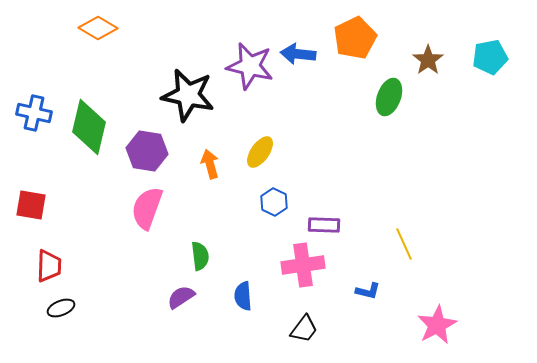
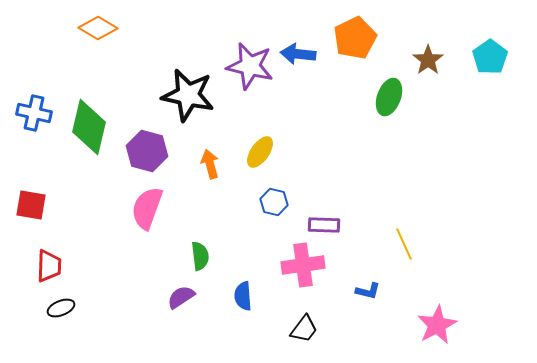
cyan pentagon: rotated 24 degrees counterclockwise
purple hexagon: rotated 6 degrees clockwise
blue hexagon: rotated 12 degrees counterclockwise
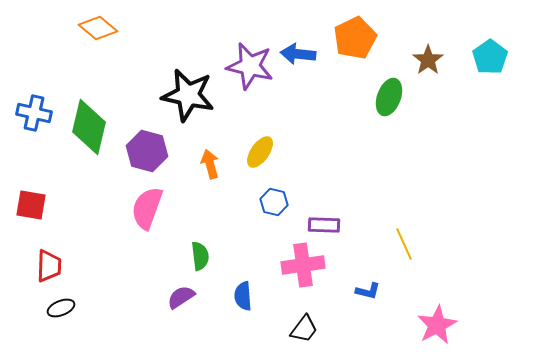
orange diamond: rotated 9 degrees clockwise
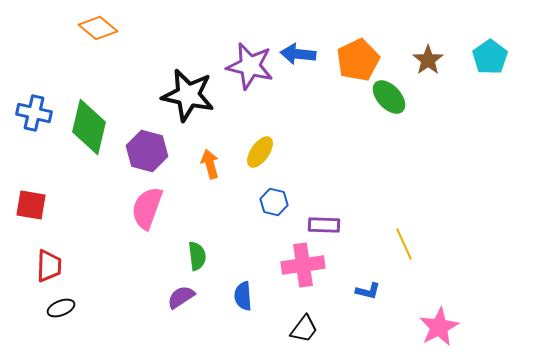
orange pentagon: moved 3 px right, 22 px down
green ellipse: rotated 63 degrees counterclockwise
green semicircle: moved 3 px left
pink star: moved 2 px right, 2 px down
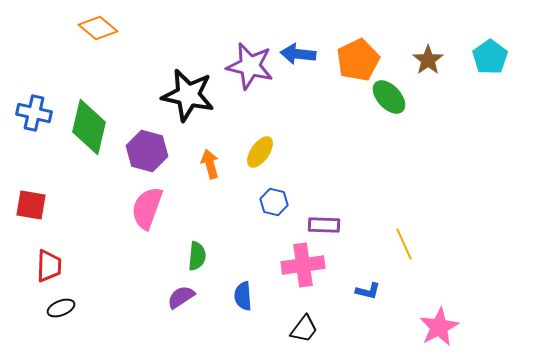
green semicircle: rotated 12 degrees clockwise
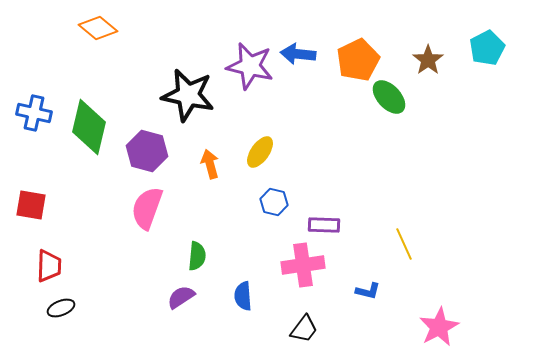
cyan pentagon: moved 3 px left, 9 px up; rotated 8 degrees clockwise
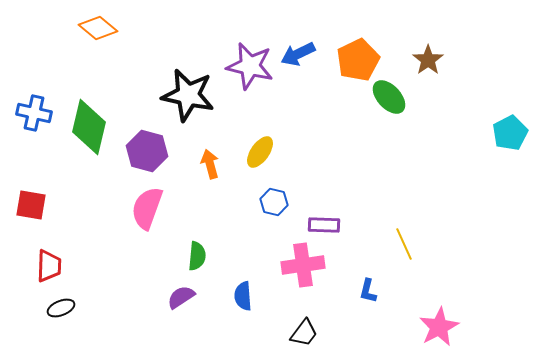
cyan pentagon: moved 23 px right, 85 px down
blue arrow: rotated 32 degrees counterclockwise
blue L-shape: rotated 90 degrees clockwise
black trapezoid: moved 4 px down
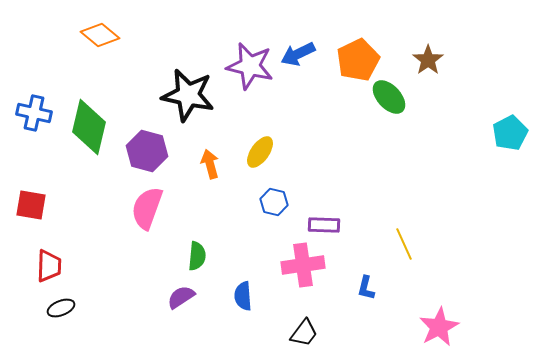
orange diamond: moved 2 px right, 7 px down
blue L-shape: moved 2 px left, 3 px up
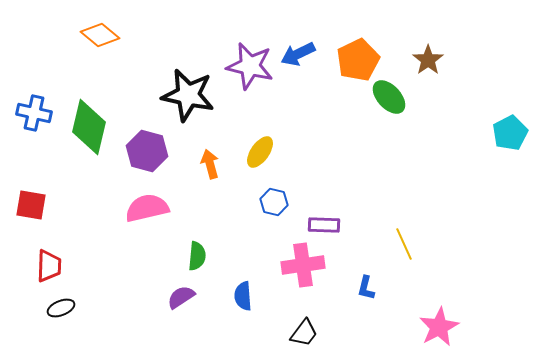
pink semicircle: rotated 57 degrees clockwise
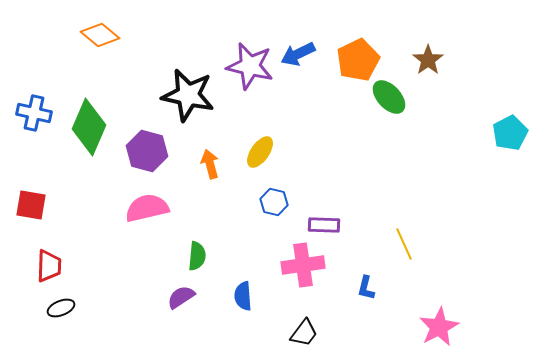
green diamond: rotated 10 degrees clockwise
